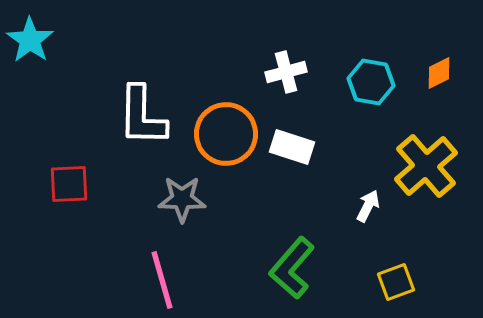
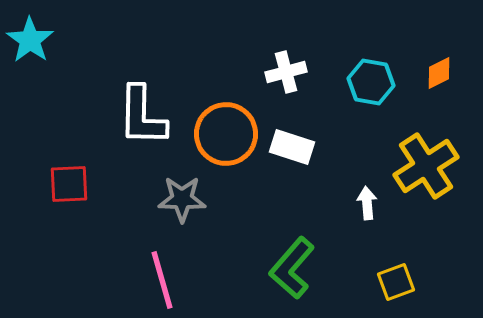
yellow cross: rotated 8 degrees clockwise
white arrow: moved 1 px left, 3 px up; rotated 32 degrees counterclockwise
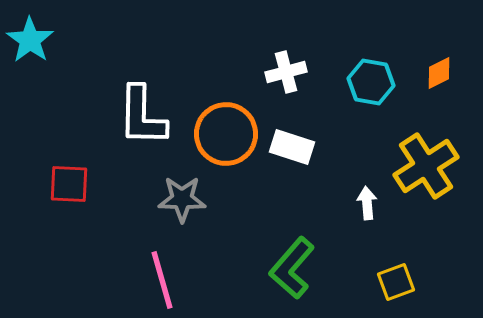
red square: rotated 6 degrees clockwise
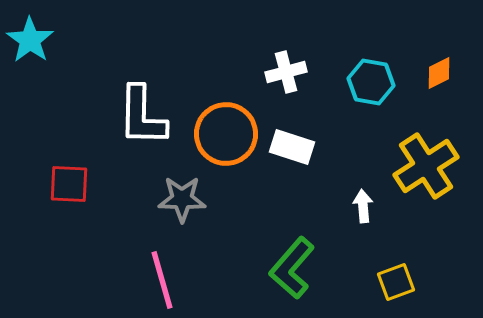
white arrow: moved 4 px left, 3 px down
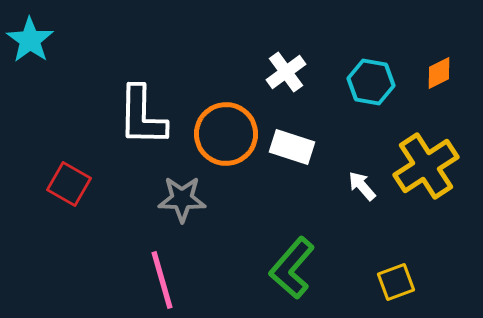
white cross: rotated 21 degrees counterclockwise
red square: rotated 27 degrees clockwise
white arrow: moved 1 px left, 20 px up; rotated 36 degrees counterclockwise
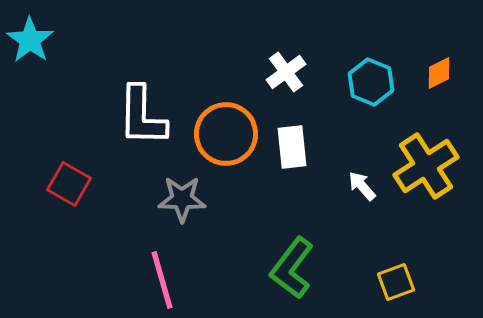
cyan hexagon: rotated 12 degrees clockwise
white rectangle: rotated 66 degrees clockwise
green L-shape: rotated 4 degrees counterclockwise
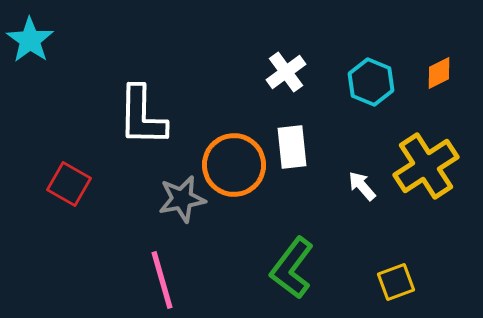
orange circle: moved 8 px right, 31 px down
gray star: rotated 12 degrees counterclockwise
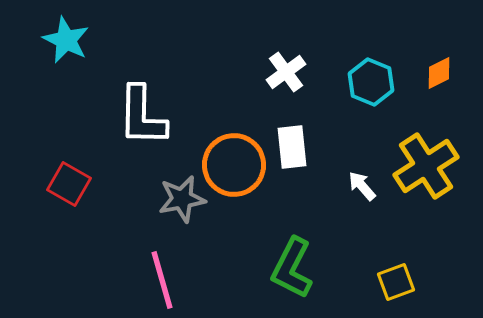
cyan star: moved 36 px right; rotated 9 degrees counterclockwise
green L-shape: rotated 10 degrees counterclockwise
